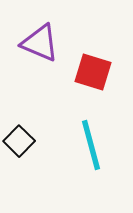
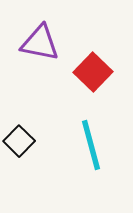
purple triangle: rotated 12 degrees counterclockwise
red square: rotated 27 degrees clockwise
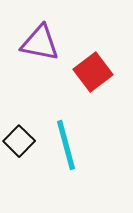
red square: rotated 9 degrees clockwise
cyan line: moved 25 px left
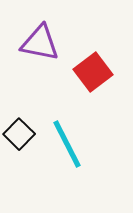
black square: moved 7 px up
cyan line: moved 1 px right, 1 px up; rotated 12 degrees counterclockwise
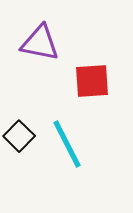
red square: moved 1 px left, 9 px down; rotated 33 degrees clockwise
black square: moved 2 px down
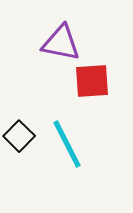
purple triangle: moved 21 px right
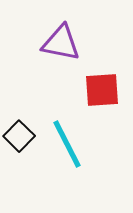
red square: moved 10 px right, 9 px down
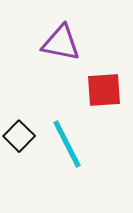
red square: moved 2 px right
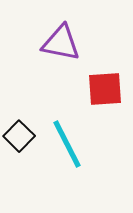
red square: moved 1 px right, 1 px up
